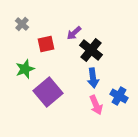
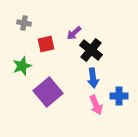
gray cross: moved 2 px right, 1 px up; rotated 32 degrees counterclockwise
green star: moved 3 px left, 3 px up
blue cross: rotated 30 degrees counterclockwise
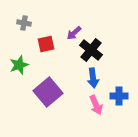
green star: moved 3 px left, 1 px up
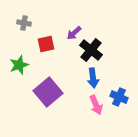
blue cross: moved 1 px down; rotated 24 degrees clockwise
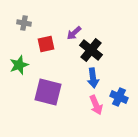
purple square: rotated 36 degrees counterclockwise
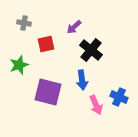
purple arrow: moved 6 px up
blue arrow: moved 11 px left, 2 px down
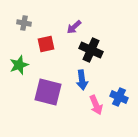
black cross: rotated 15 degrees counterclockwise
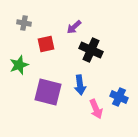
blue arrow: moved 2 px left, 5 px down
pink arrow: moved 4 px down
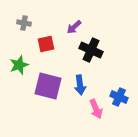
purple square: moved 6 px up
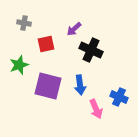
purple arrow: moved 2 px down
